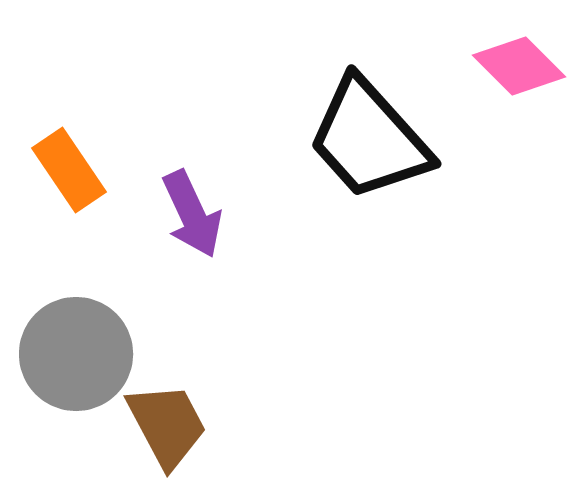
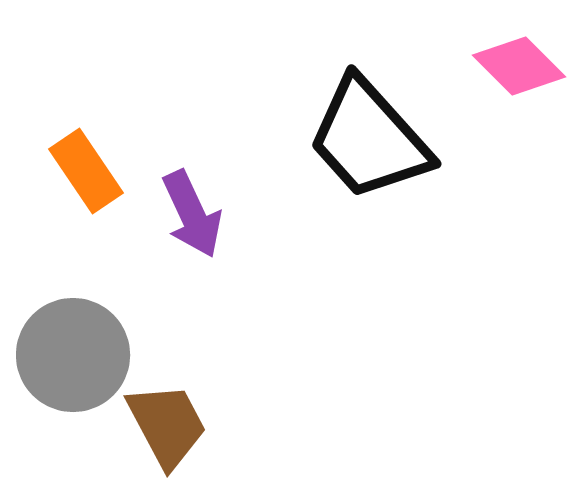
orange rectangle: moved 17 px right, 1 px down
gray circle: moved 3 px left, 1 px down
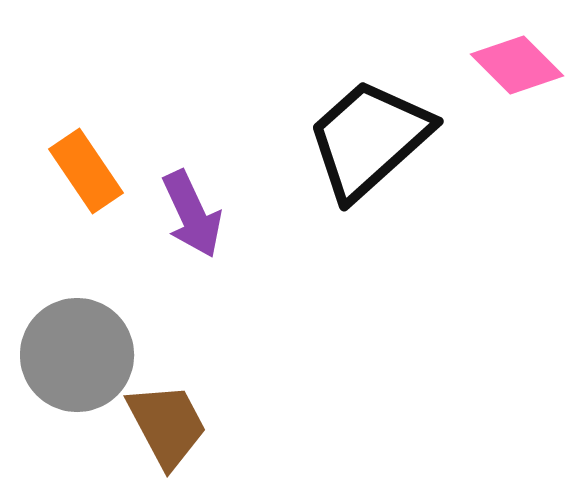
pink diamond: moved 2 px left, 1 px up
black trapezoid: rotated 90 degrees clockwise
gray circle: moved 4 px right
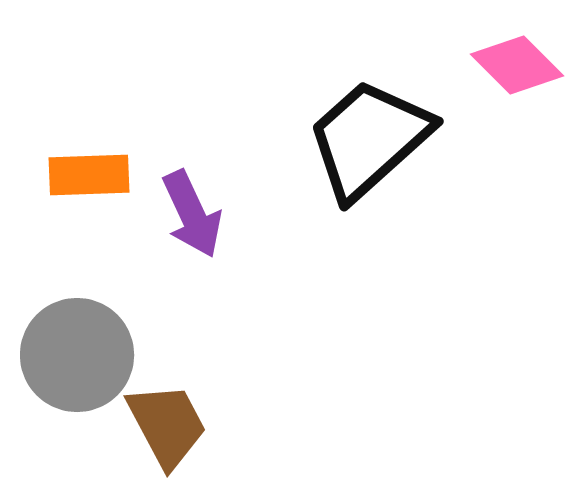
orange rectangle: moved 3 px right, 4 px down; rotated 58 degrees counterclockwise
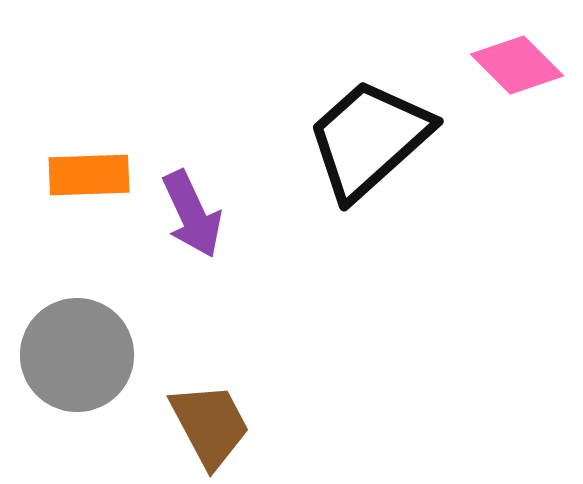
brown trapezoid: moved 43 px right
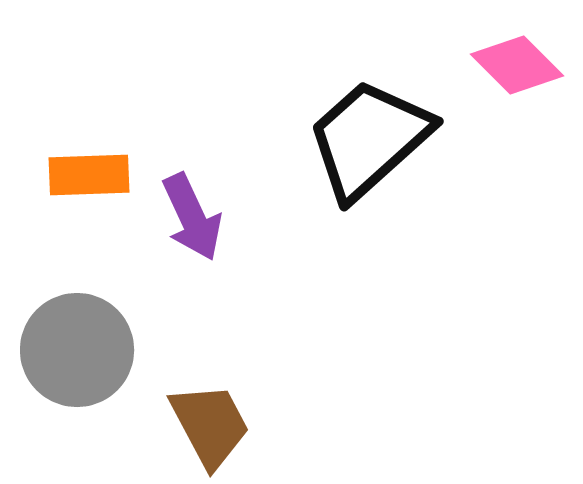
purple arrow: moved 3 px down
gray circle: moved 5 px up
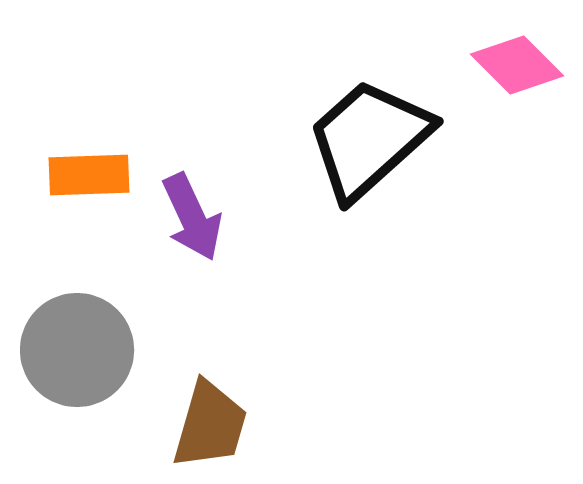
brown trapezoid: rotated 44 degrees clockwise
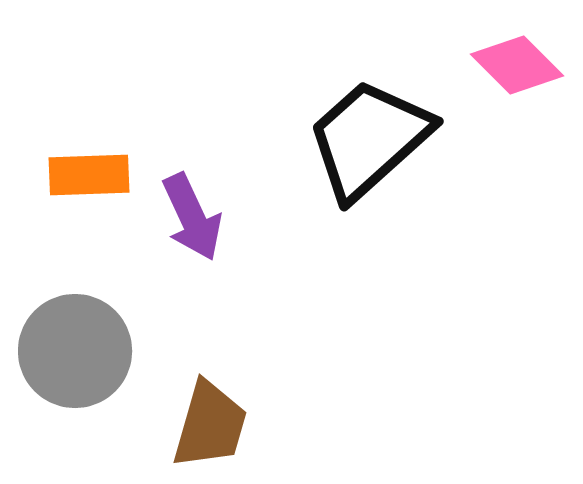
gray circle: moved 2 px left, 1 px down
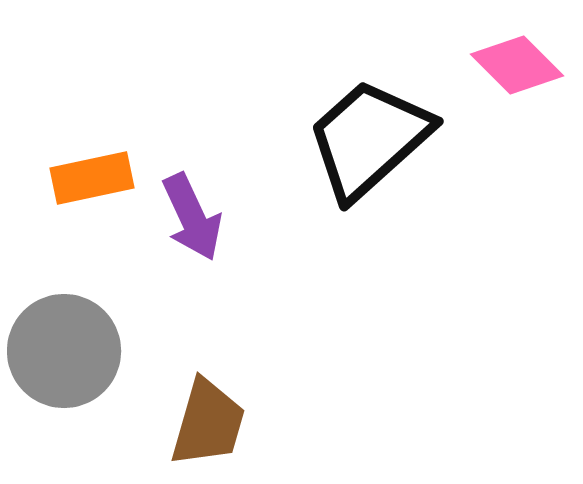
orange rectangle: moved 3 px right, 3 px down; rotated 10 degrees counterclockwise
gray circle: moved 11 px left
brown trapezoid: moved 2 px left, 2 px up
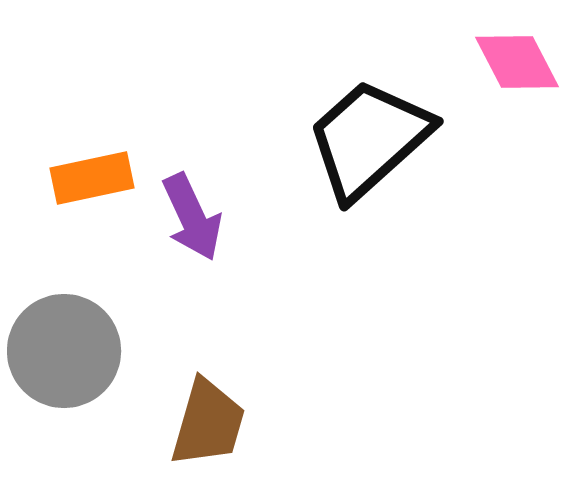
pink diamond: moved 3 px up; rotated 18 degrees clockwise
